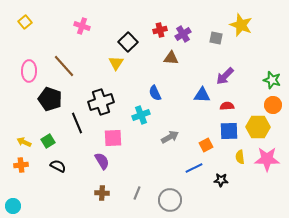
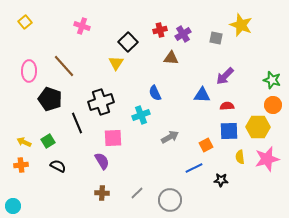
pink star: rotated 15 degrees counterclockwise
gray line: rotated 24 degrees clockwise
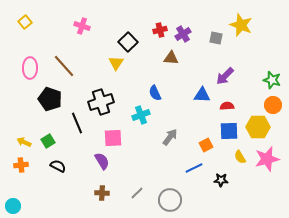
pink ellipse: moved 1 px right, 3 px up
gray arrow: rotated 24 degrees counterclockwise
yellow semicircle: rotated 24 degrees counterclockwise
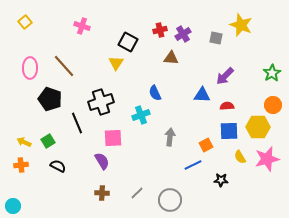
black square: rotated 18 degrees counterclockwise
green star: moved 7 px up; rotated 24 degrees clockwise
gray arrow: rotated 30 degrees counterclockwise
blue line: moved 1 px left, 3 px up
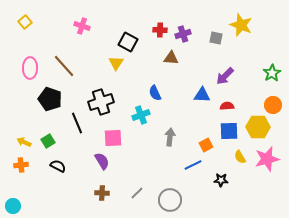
red cross: rotated 16 degrees clockwise
purple cross: rotated 14 degrees clockwise
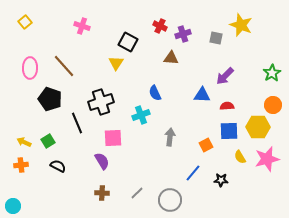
red cross: moved 4 px up; rotated 24 degrees clockwise
blue line: moved 8 px down; rotated 24 degrees counterclockwise
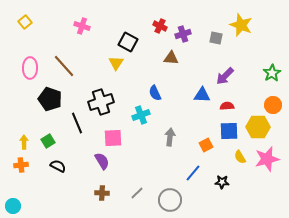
yellow arrow: rotated 64 degrees clockwise
black star: moved 1 px right, 2 px down
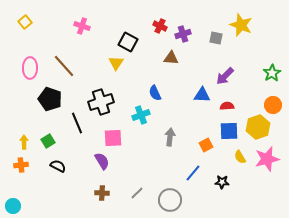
yellow hexagon: rotated 20 degrees counterclockwise
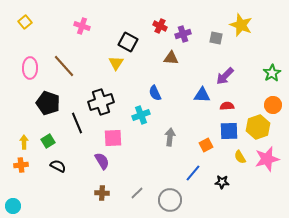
black pentagon: moved 2 px left, 4 px down
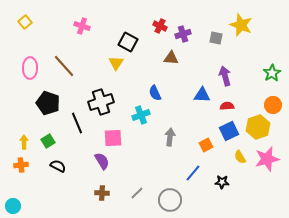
purple arrow: rotated 120 degrees clockwise
blue square: rotated 24 degrees counterclockwise
